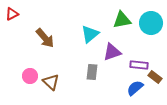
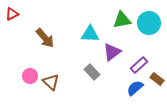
cyan circle: moved 2 px left
cyan triangle: rotated 42 degrees clockwise
purple triangle: rotated 18 degrees counterclockwise
purple rectangle: rotated 48 degrees counterclockwise
gray rectangle: rotated 49 degrees counterclockwise
brown rectangle: moved 2 px right, 2 px down
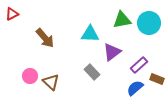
brown rectangle: rotated 16 degrees counterclockwise
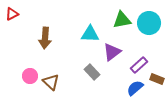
brown arrow: rotated 45 degrees clockwise
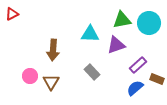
brown arrow: moved 8 px right, 12 px down
purple triangle: moved 4 px right, 7 px up; rotated 18 degrees clockwise
purple rectangle: moved 1 px left
brown triangle: rotated 18 degrees clockwise
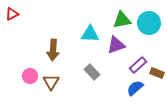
brown rectangle: moved 6 px up
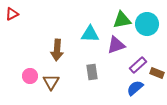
cyan circle: moved 2 px left, 1 px down
brown arrow: moved 4 px right
gray rectangle: rotated 35 degrees clockwise
